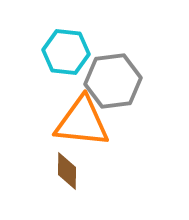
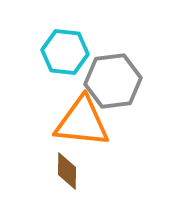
cyan hexagon: moved 1 px left
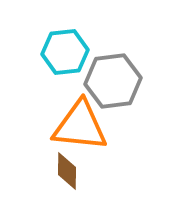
cyan hexagon: rotated 12 degrees counterclockwise
orange triangle: moved 2 px left, 4 px down
